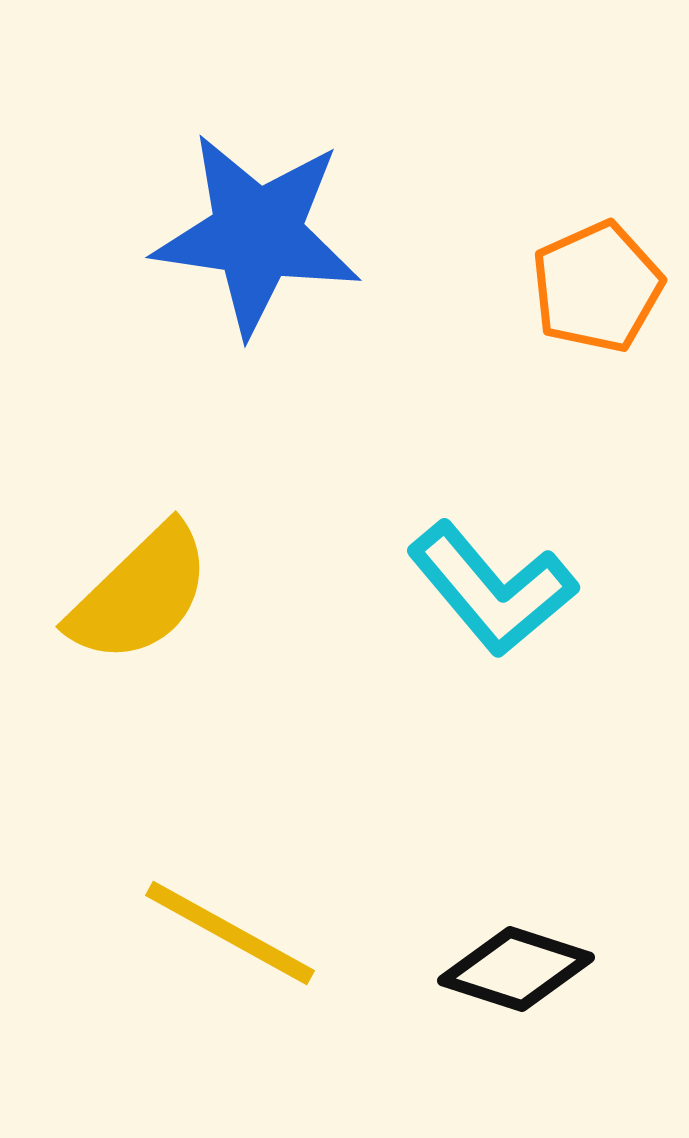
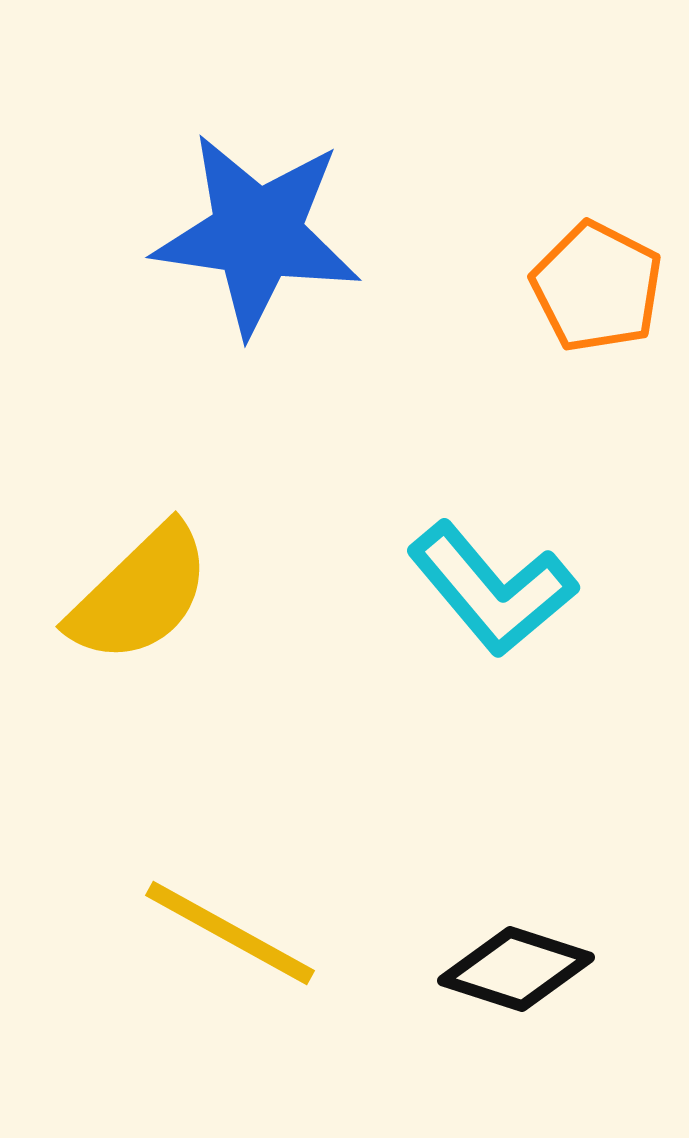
orange pentagon: rotated 21 degrees counterclockwise
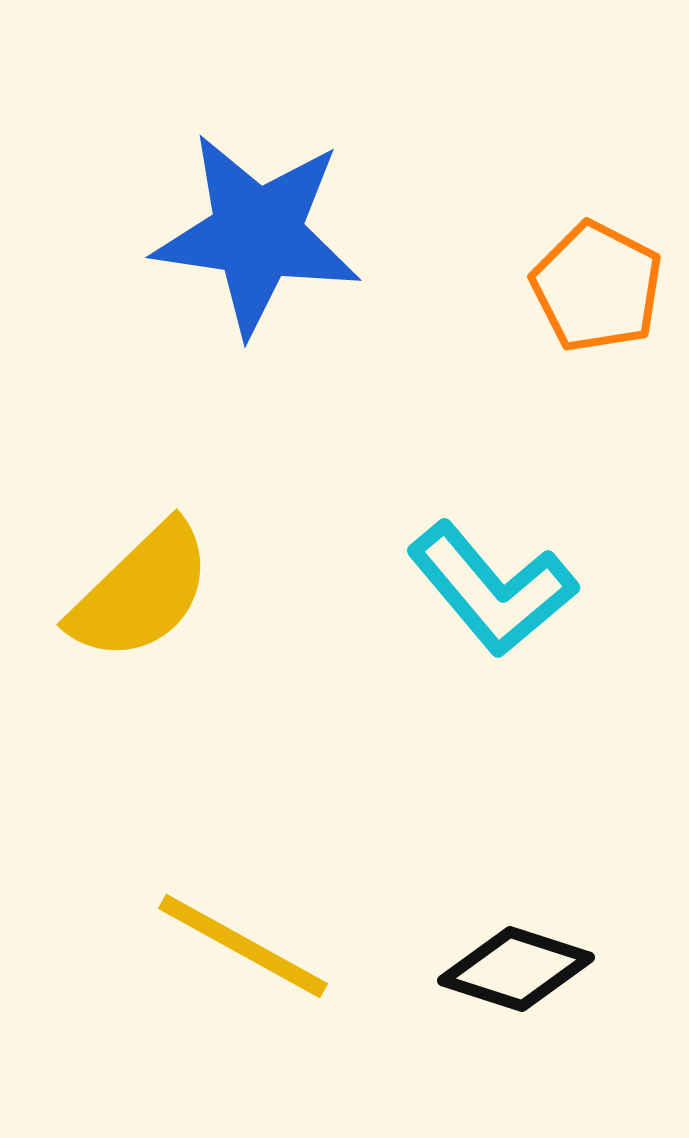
yellow semicircle: moved 1 px right, 2 px up
yellow line: moved 13 px right, 13 px down
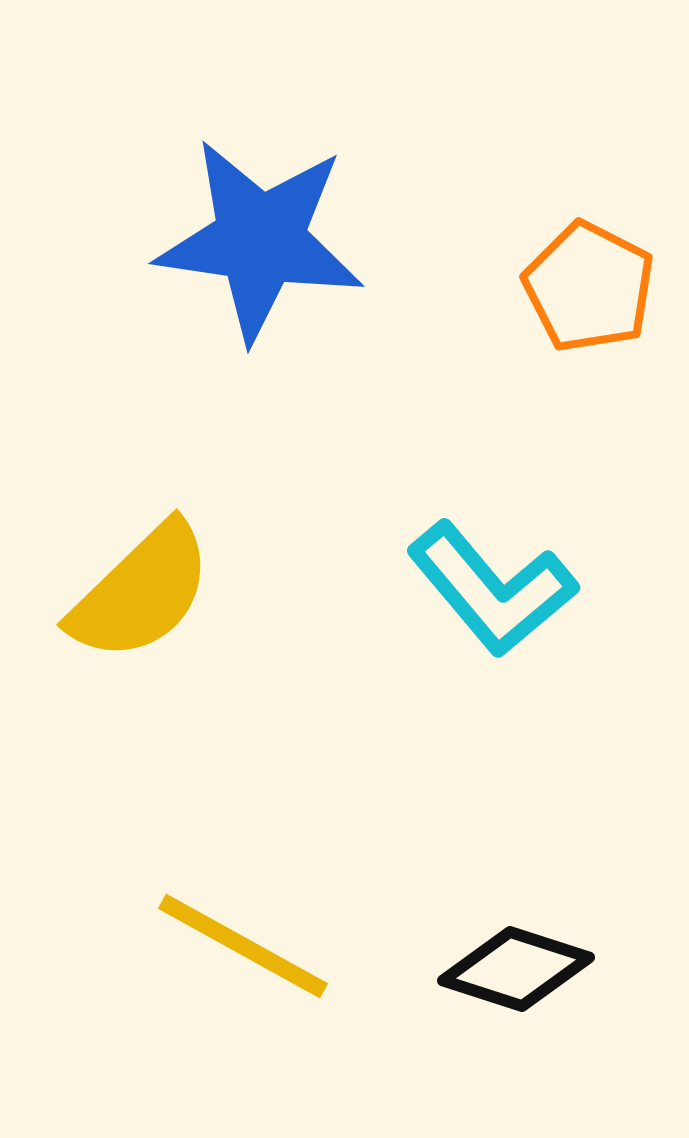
blue star: moved 3 px right, 6 px down
orange pentagon: moved 8 px left
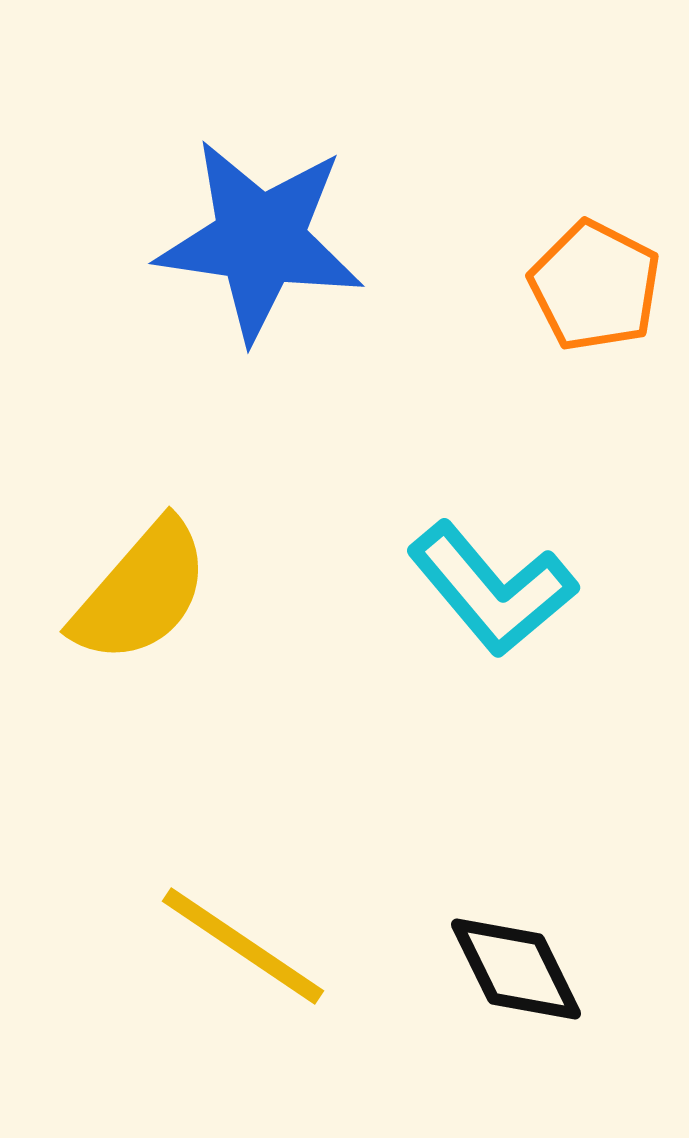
orange pentagon: moved 6 px right, 1 px up
yellow semicircle: rotated 5 degrees counterclockwise
yellow line: rotated 5 degrees clockwise
black diamond: rotated 46 degrees clockwise
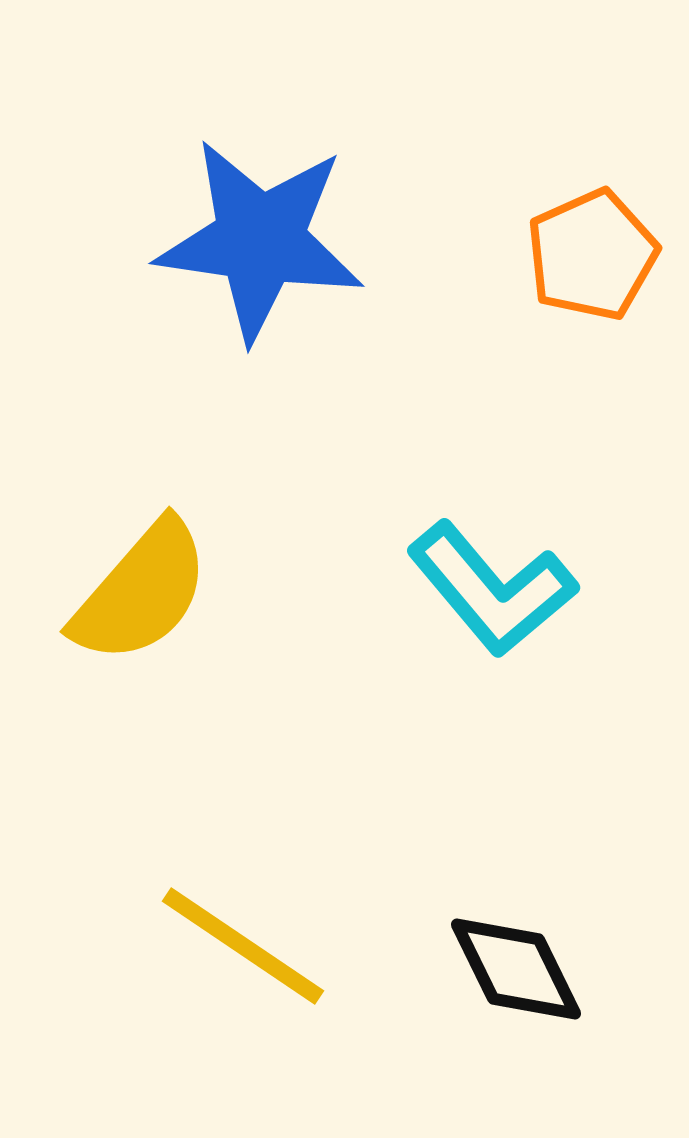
orange pentagon: moved 3 px left, 31 px up; rotated 21 degrees clockwise
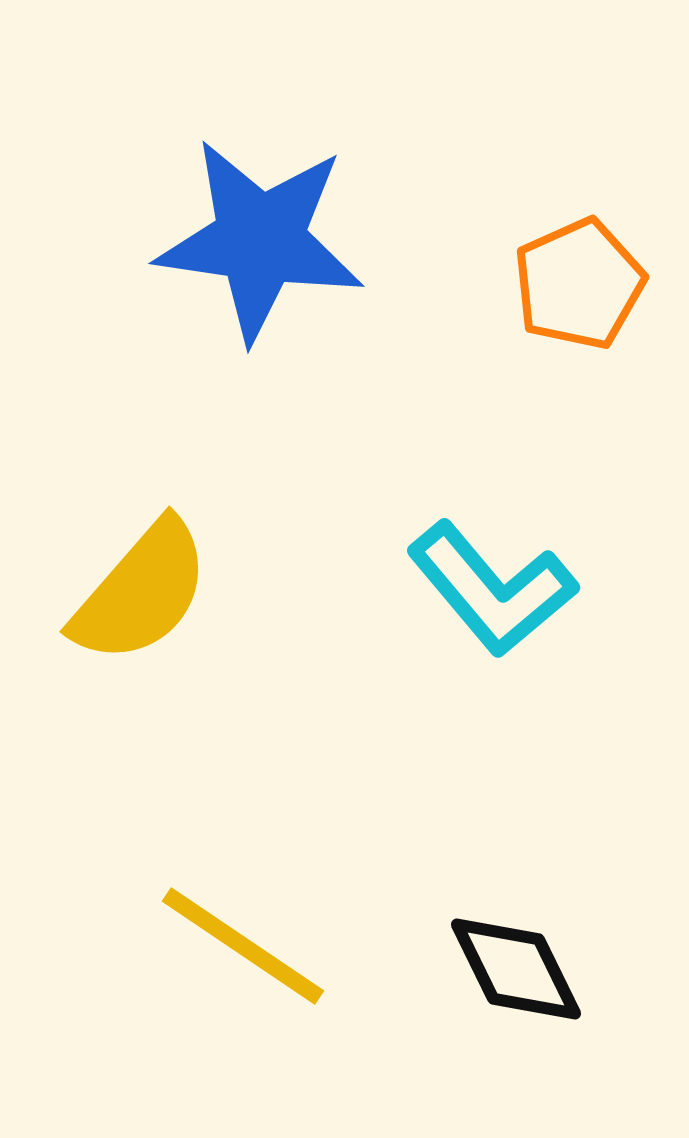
orange pentagon: moved 13 px left, 29 px down
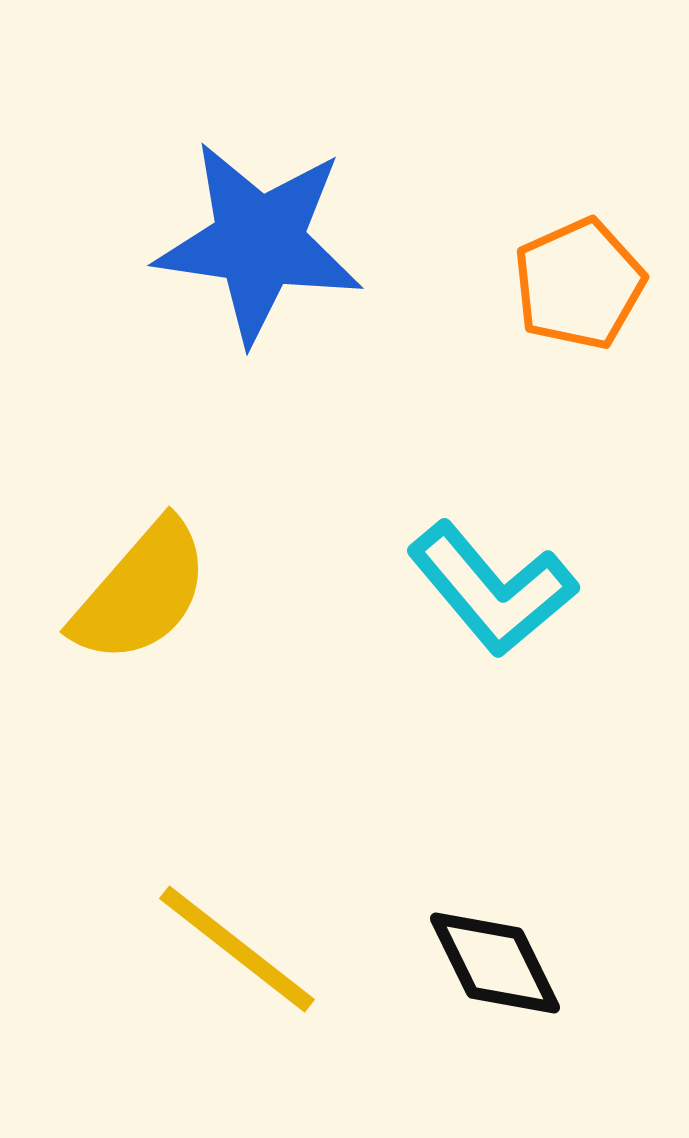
blue star: moved 1 px left, 2 px down
yellow line: moved 6 px left, 3 px down; rotated 4 degrees clockwise
black diamond: moved 21 px left, 6 px up
